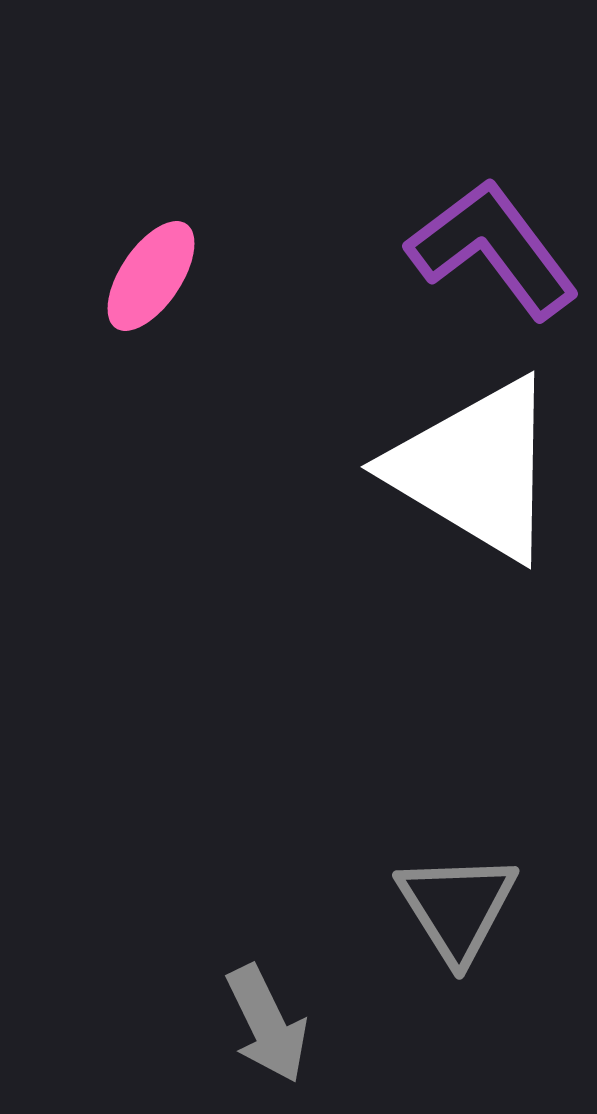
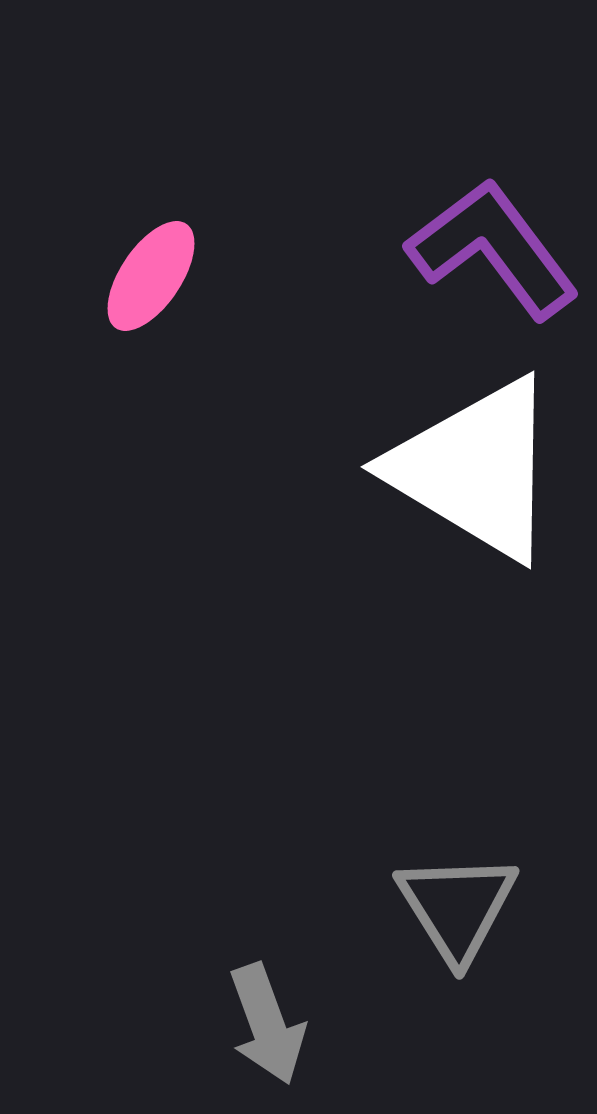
gray arrow: rotated 6 degrees clockwise
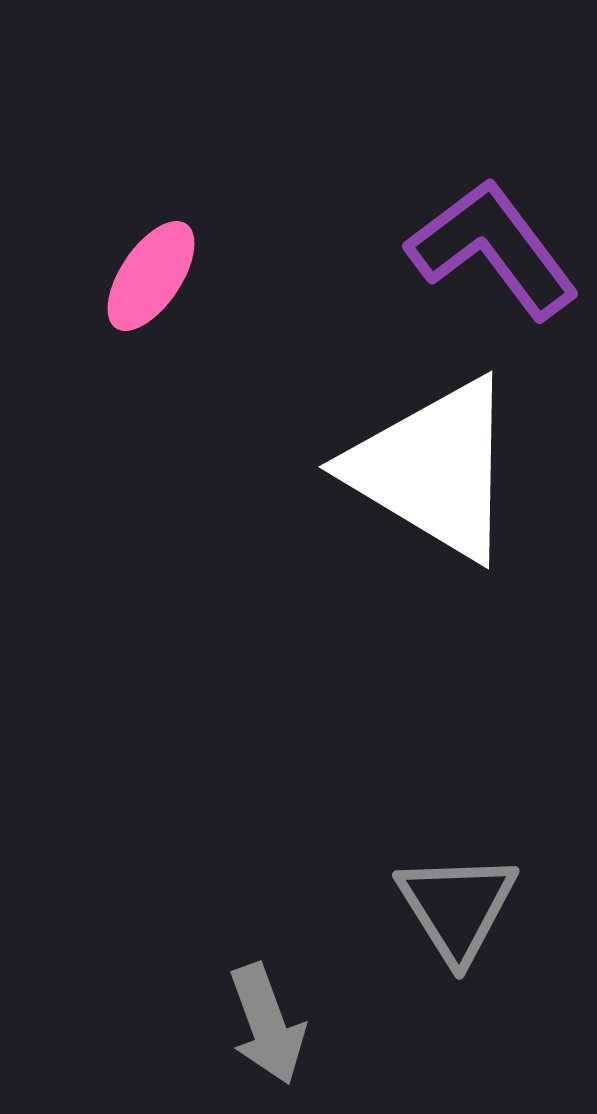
white triangle: moved 42 px left
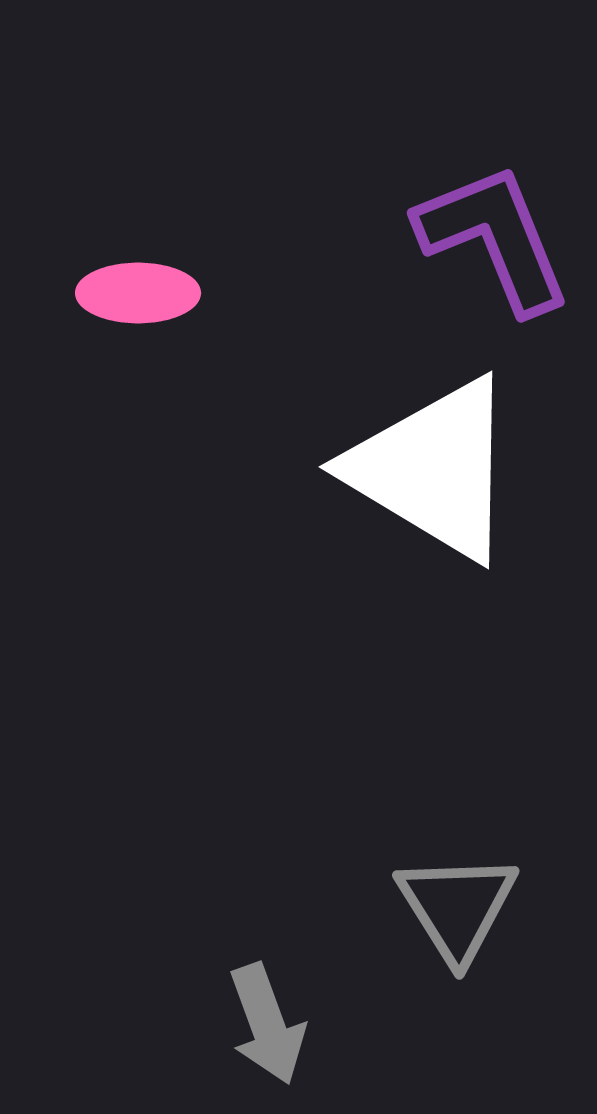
purple L-shape: moved 1 px right, 11 px up; rotated 15 degrees clockwise
pink ellipse: moved 13 px left, 17 px down; rotated 56 degrees clockwise
